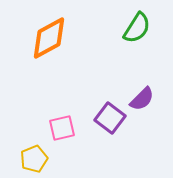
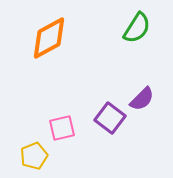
yellow pentagon: moved 3 px up
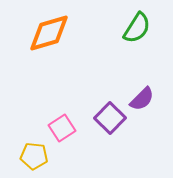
orange diamond: moved 5 px up; rotated 12 degrees clockwise
purple square: rotated 8 degrees clockwise
pink square: rotated 20 degrees counterclockwise
yellow pentagon: rotated 28 degrees clockwise
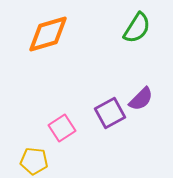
orange diamond: moved 1 px left, 1 px down
purple semicircle: moved 1 px left
purple square: moved 5 px up; rotated 16 degrees clockwise
yellow pentagon: moved 5 px down
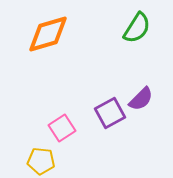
yellow pentagon: moved 7 px right
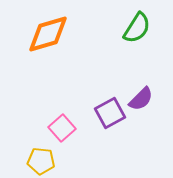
pink square: rotated 8 degrees counterclockwise
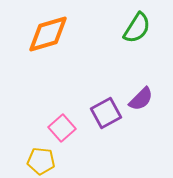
purple square: moved 4 px left
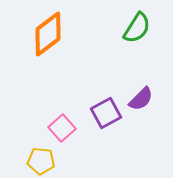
orange diamond: rotated 21 degrees counterclockwise
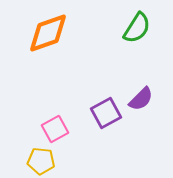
orange diamond: moved 1 px up; rotated 18 degrees clockwise
pink square: moved 7 px left, 1 px down; rotated 12 degrees clockwise
